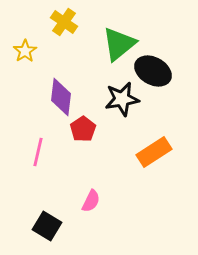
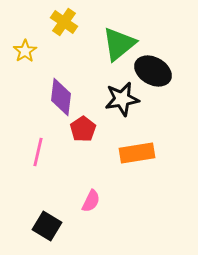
orange rectangle: moved 17 px left, 1 px down; rotated 24 degrees clockwise
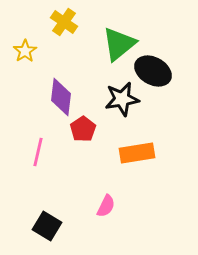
pink semicircle: moved 15 px right, 5 px down
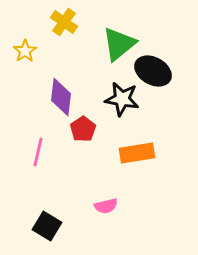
black star: rotated 20 degrees clockwise
pink semicircle: rotated 50 degrees clockwise
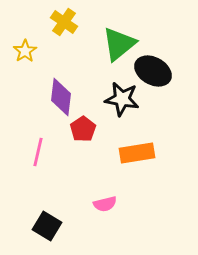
pink semicircle: moved 1 px left, 2 px up
